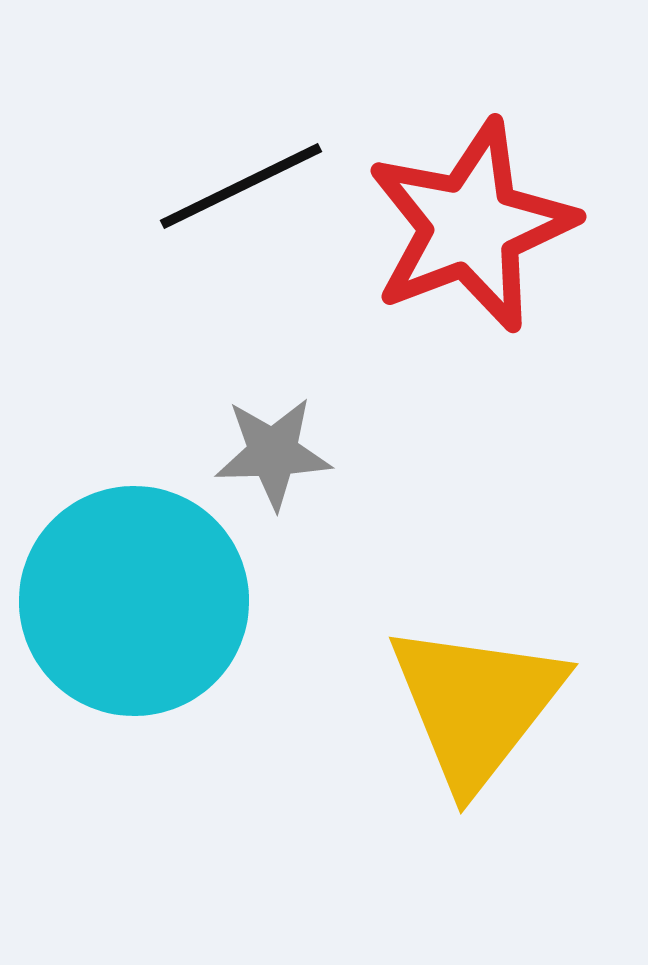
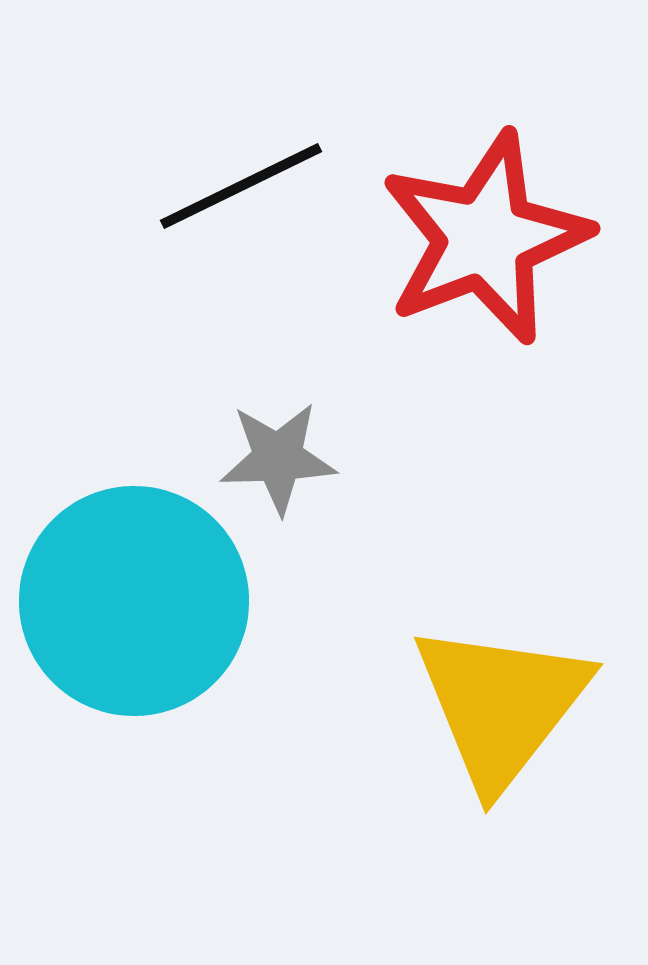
red star: moved 14 px right, 12 px down
gray star: moved 5 px right, 5 px down
yellow triangle: moved 25 px right
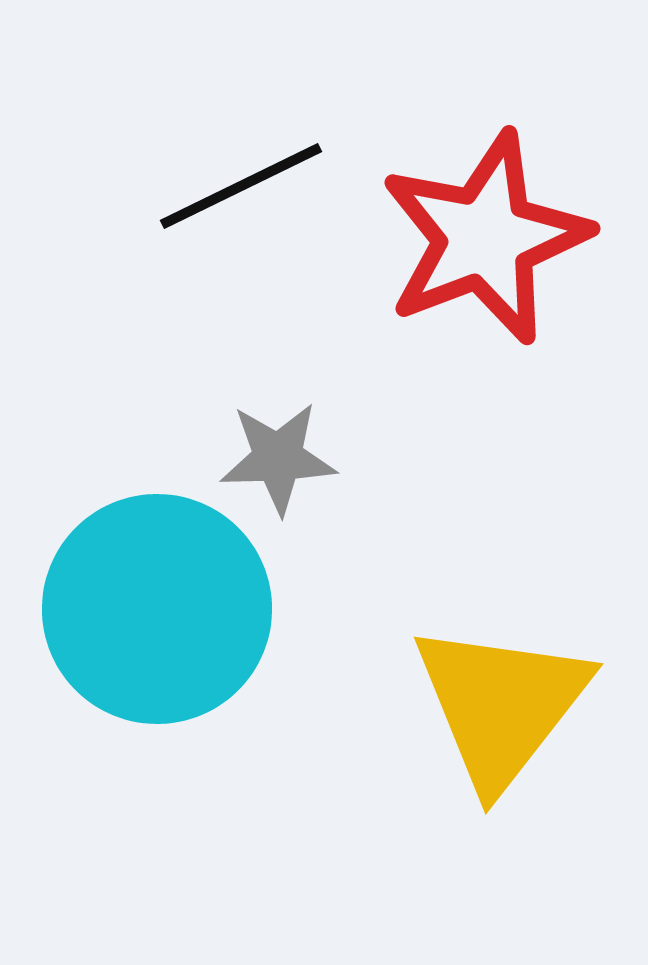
cyan circle: moved 23 px right, 8 px down
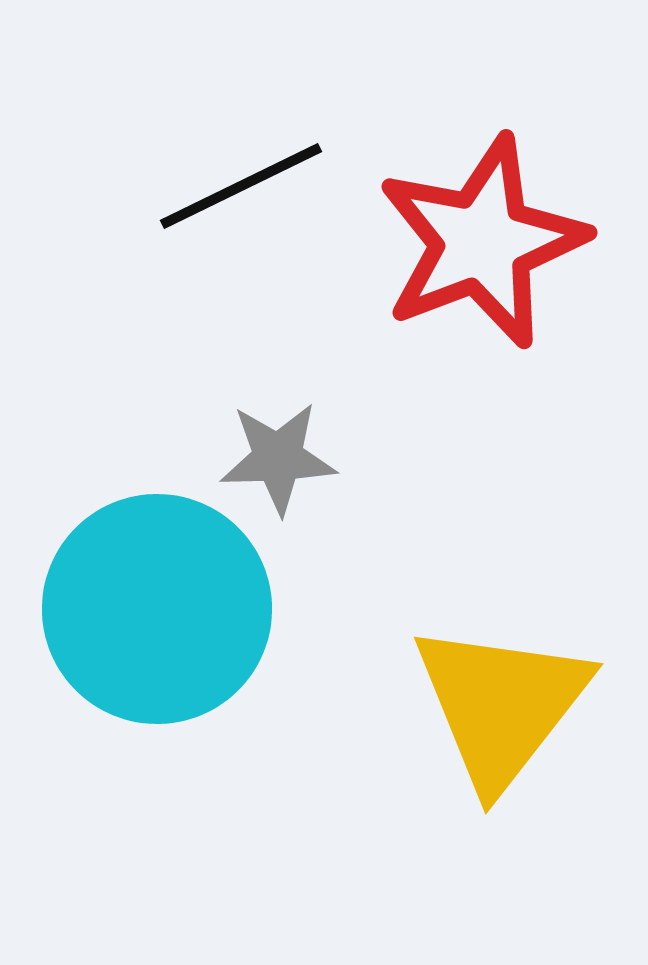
red star: moved 3 px left, 4 px down
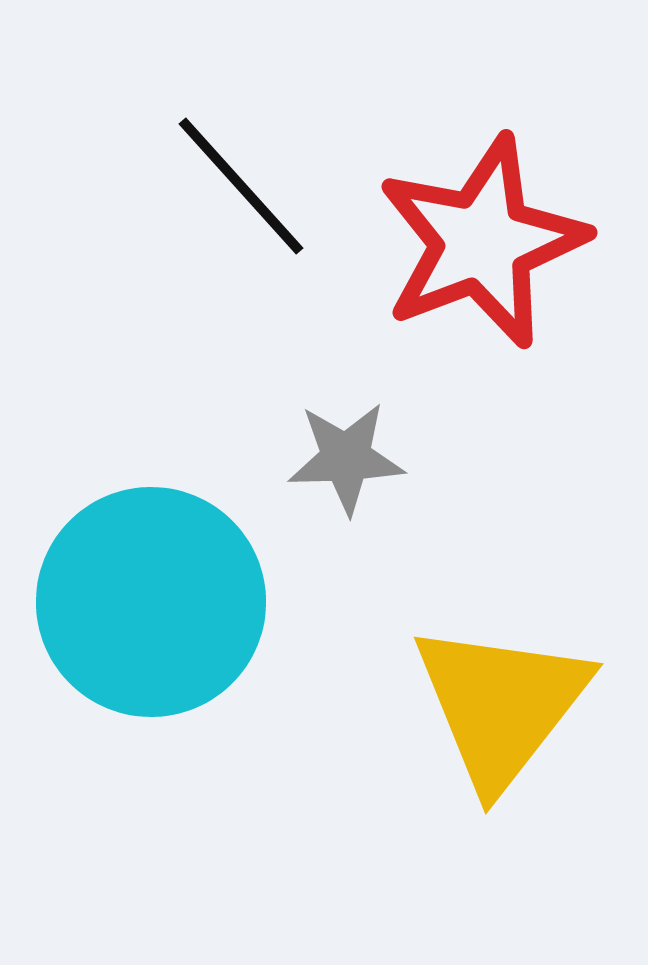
black line: rotated 74 degrees clockwise
gray star: moved 68 px right
cyan circle: moved 6 px left, 7 px up
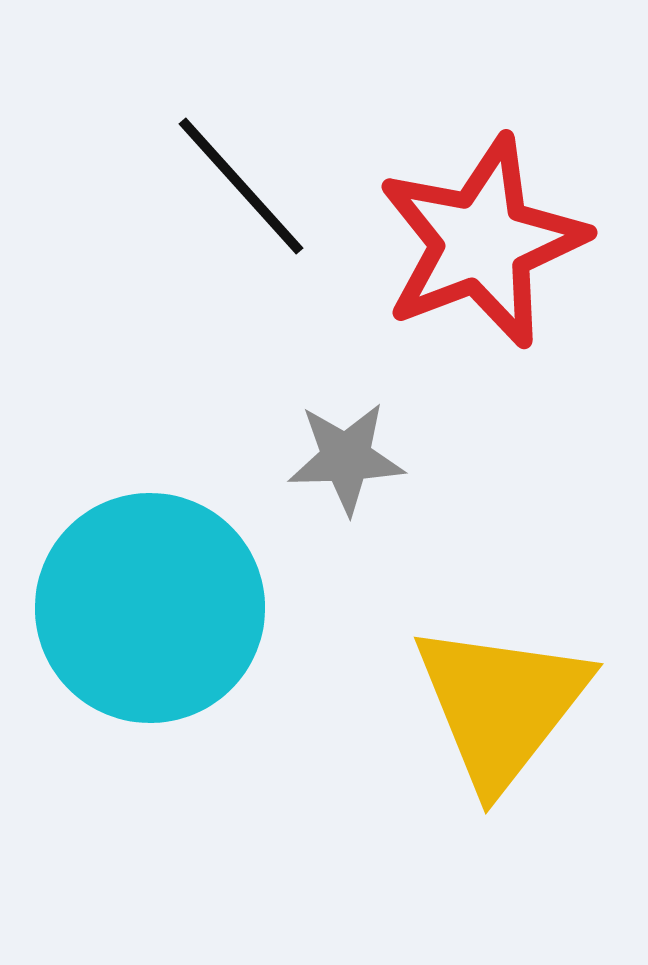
cyan circle: moved 1 px left, 6 px down
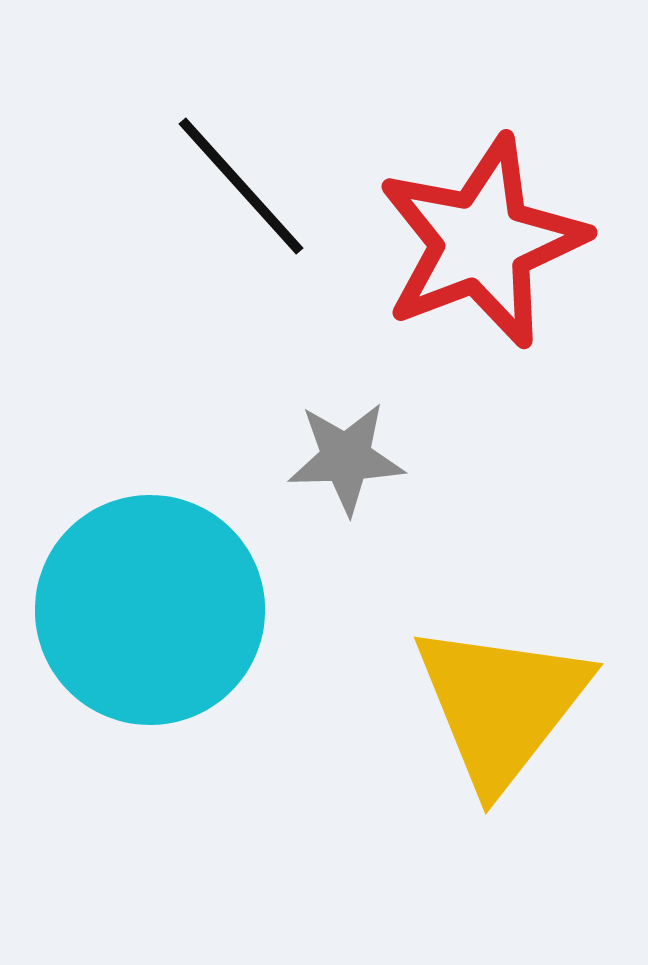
cyan circle: moved 2 px down
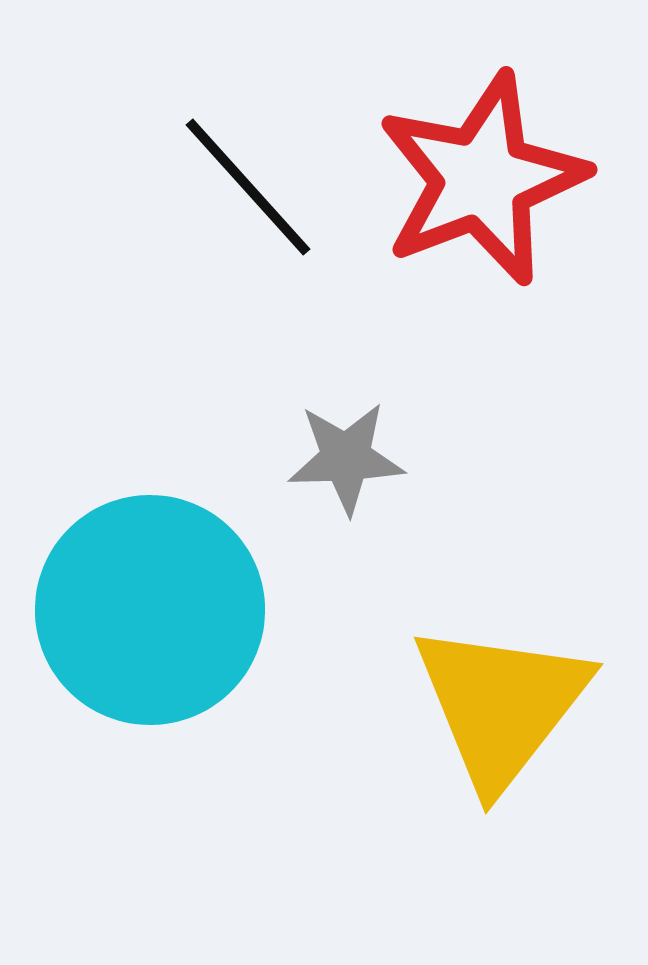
black line: moved 7 px right, 1 px down
red star: moved 63 px up
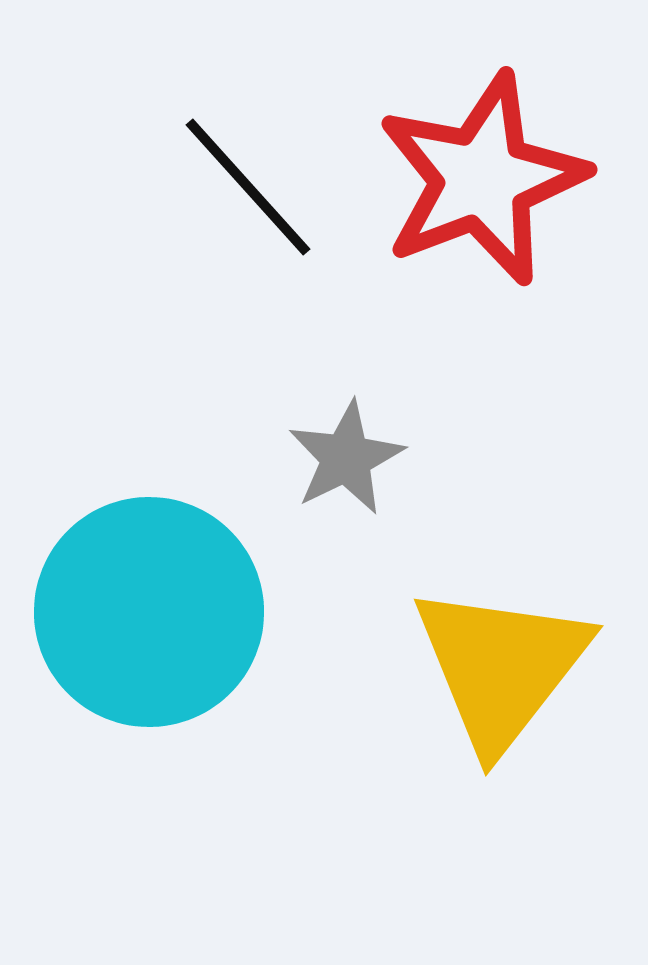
gray star: rotated 24 degrees counterclockwise
cyan circle: moved 1 px left, 2 px down
yellow triangle: moved 38 px up
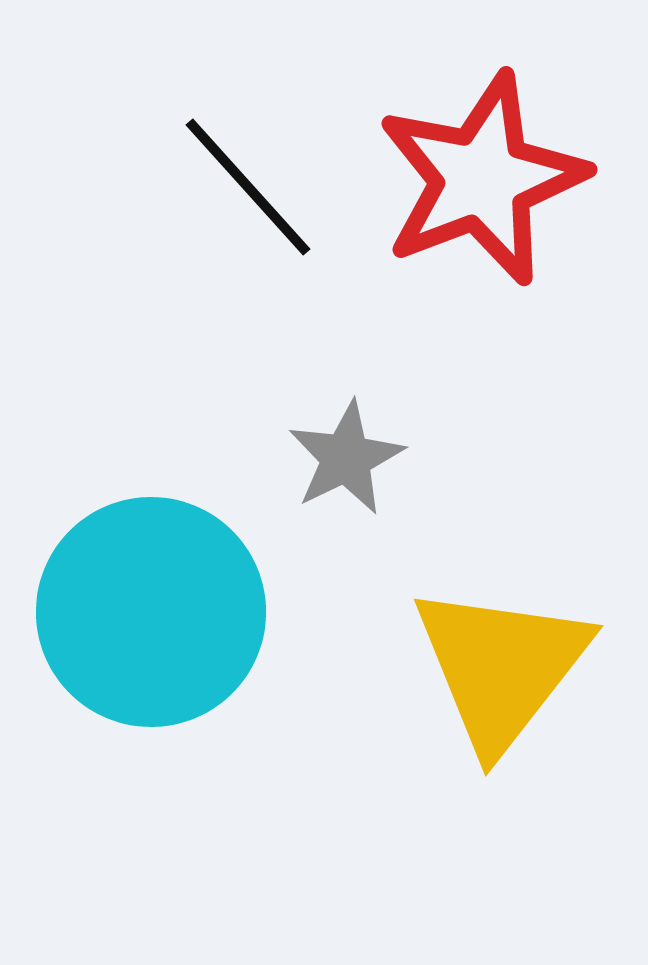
cyan circle: moved 2 px right
